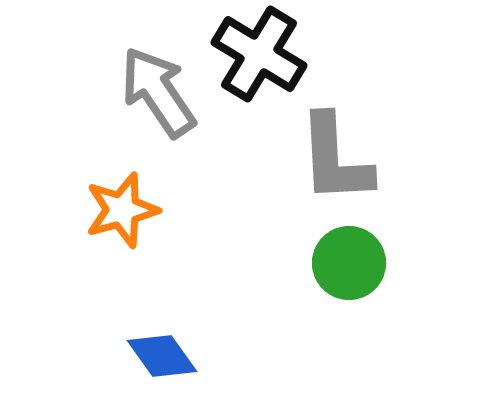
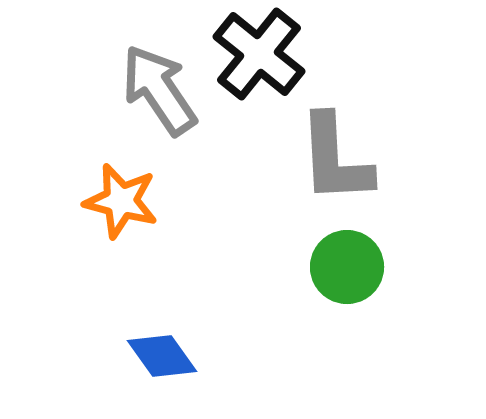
black cross: rotated 8 degrees clockwise
gray arrow: moved 1 px right, 2 px up
orange star: moved 1 px left, 9 px up; rotated 30 degrees clockwise
green circle: moved 2 px left, 4 px down
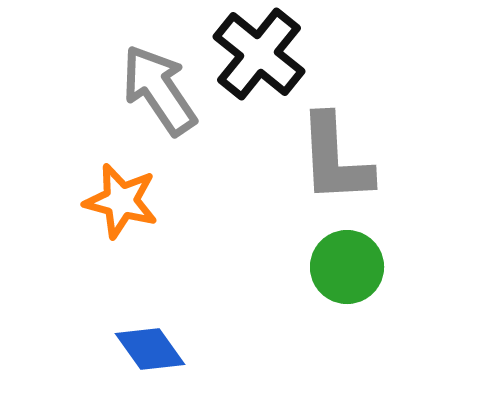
blue diamond: moved 12 px left, 7 px up
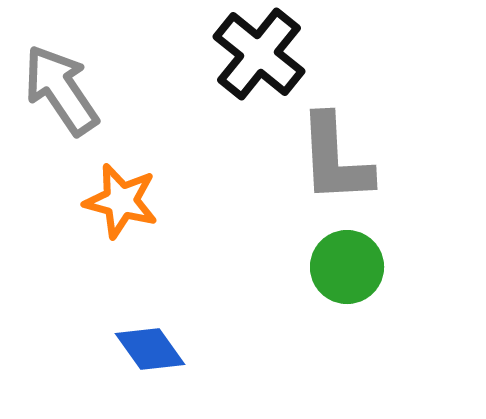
gray arrow: moved 98 px left
